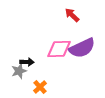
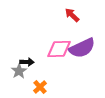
gray star: rotated 14 degrees counterclockwise
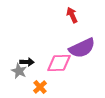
red arrow: rotated 21 degrees clockwise
pink diamond: moved 14 px down
gray star: rotated 14 degrees counterclockwise
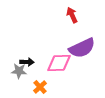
gray star: rotated 21 degrees counterclockwise
